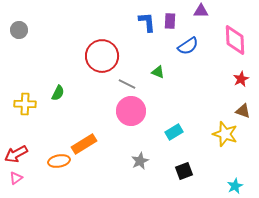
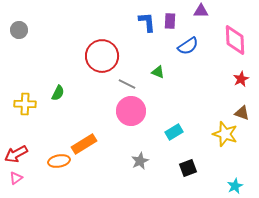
brown triangle: moved 1 px left, 2 px down
black square: moved 4 px right, 3 px up
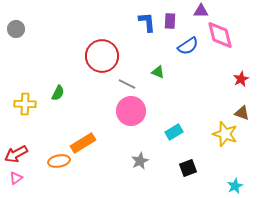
gray circle: moved 3 px left, 1 px up
pink diamond: moved 15 px left, 5 px up; rotated 12 degrees counterclockwise
orange rectangle: moved 1 px left, 1 px up
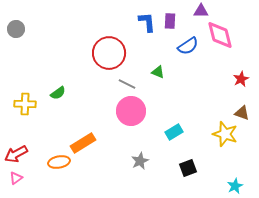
red circle: moved 7 px right, 3 px up
green semicircle: rotated 28 degrees clockwise
orange ellipse: moved 1 px down
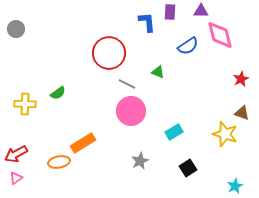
purple rectangle: moved 9 px up
black square: rotated 12 degrees counterclockwise
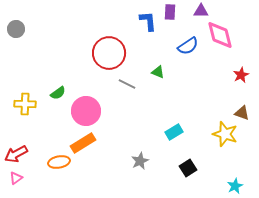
blue L-shape: moved 1 px right, 1 px up
red star: moved 4 px up
pink circle: moved 45 px left
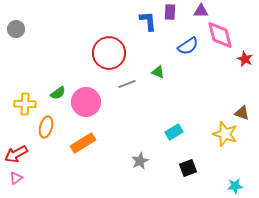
red star: moved 4 px right, 16 px up; rotated 21 degrees counterclockwise
gray line: rotated 48 degrees counterclockwise
pink circle: moved 9 px up
orange ellipse: moved 13 px left, 35 px up; rotated 65 degrees counterclockwise
black square: rotated 12 degrees clockwise
cyan star: rotated 21 degrees clockwise
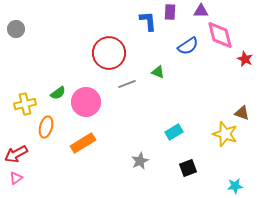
yellow cross: rotated 15 degrees counterclockwise
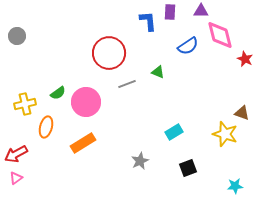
gray circle: moved 1 px right, 7 px down
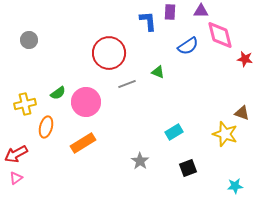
gray circle: moved 12 px right, 4 px down
red star: rotated 14 degrees counterclockwise
gray star: rotated 12 degrees counterclockwise
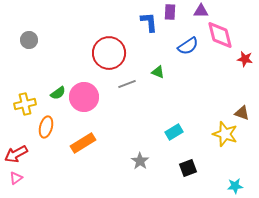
blue L-shape: moved 1 px right, 1 px down
pink circle: moved 2 px left, 5 px up
